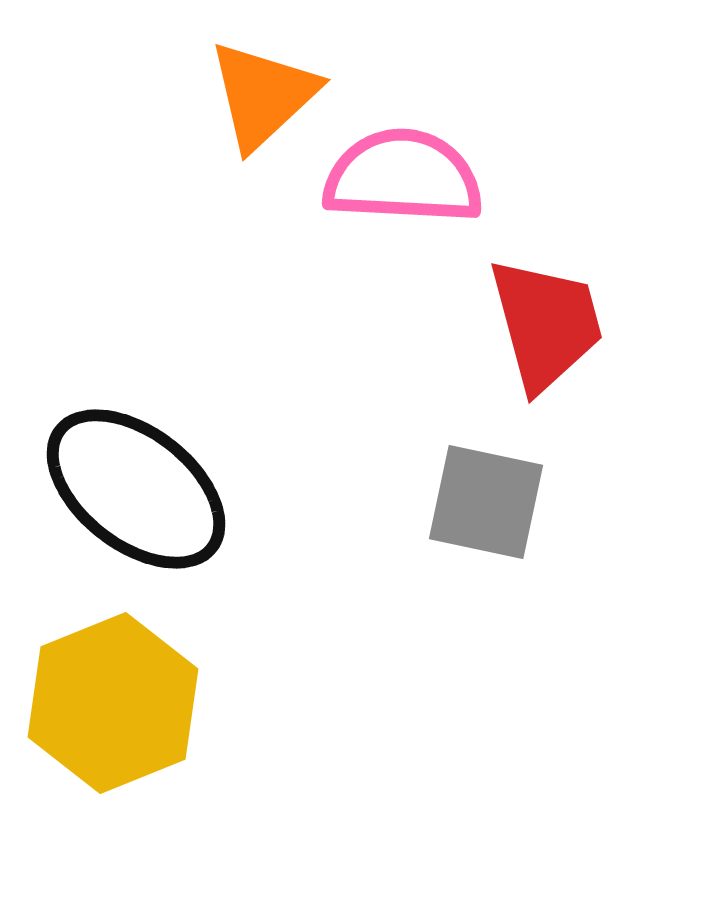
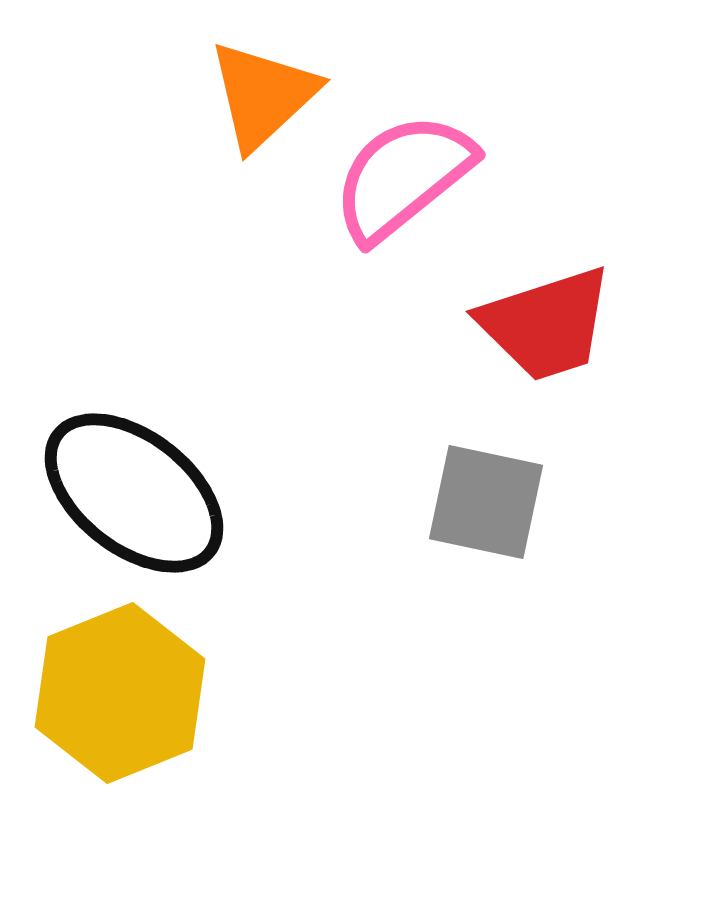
pink semicircle: rotated 42 degrees counterclockwise
red trapezoid: rotated 87 degrees clockwise
black ellipse: moved 2 px left, 4 px down
yellow hexagon: moved 7 px right, 10 px up
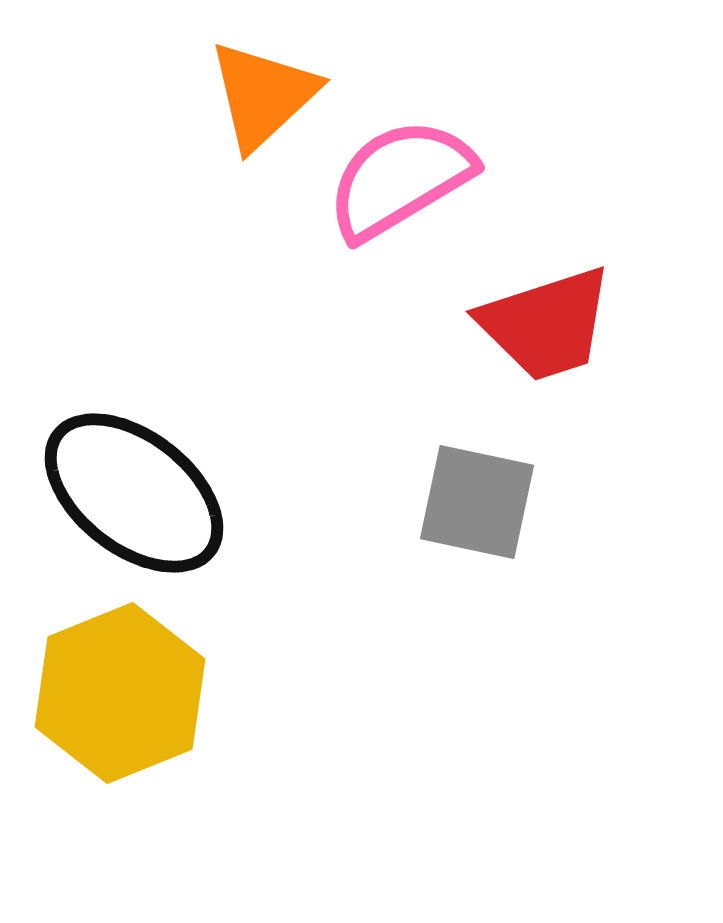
pink semicircle: moved 3 px left, 2 px down; rotated 8 degrees clockwise
gray square: moved 9 px left
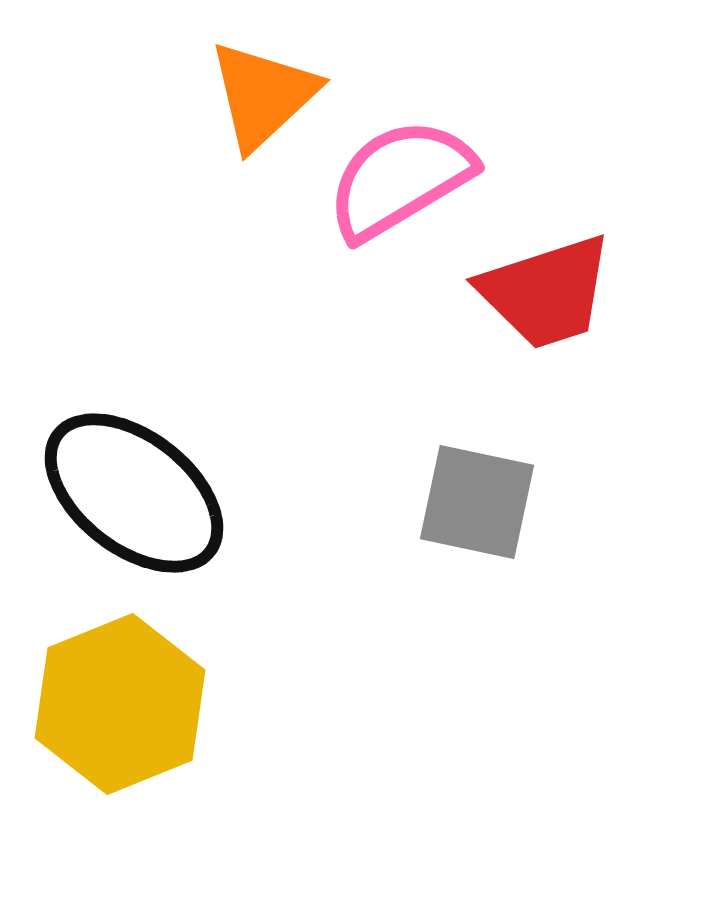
red trapezoid: moved 32 px up
yellow hexagon: moved 11 px down
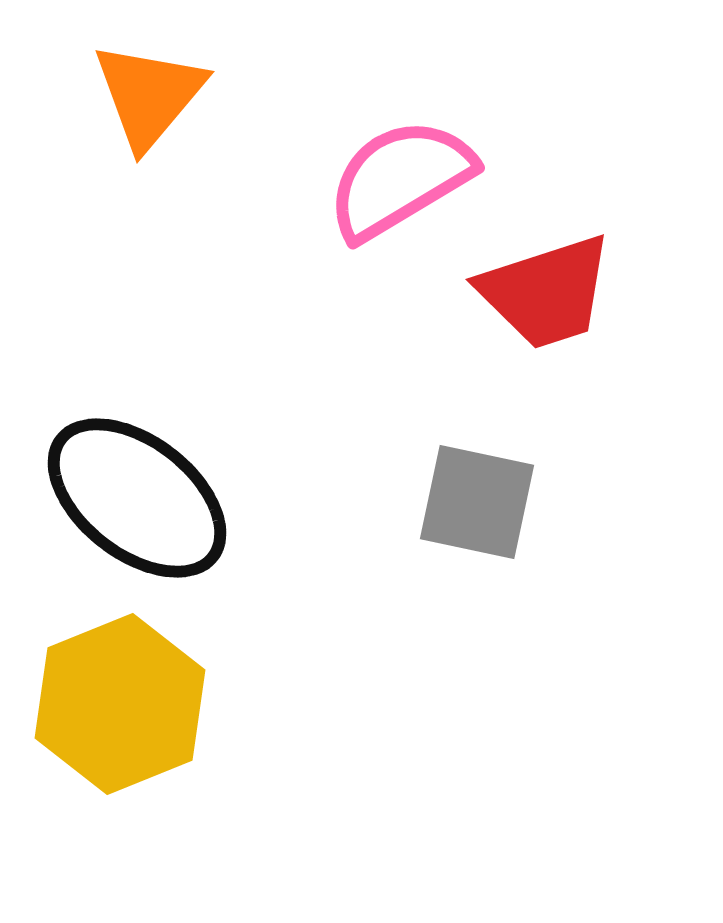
orange triangle: moved 114 px left; rotated 7 degrees counterclockwise
black ellipse: moved 3 px right, 5 px down
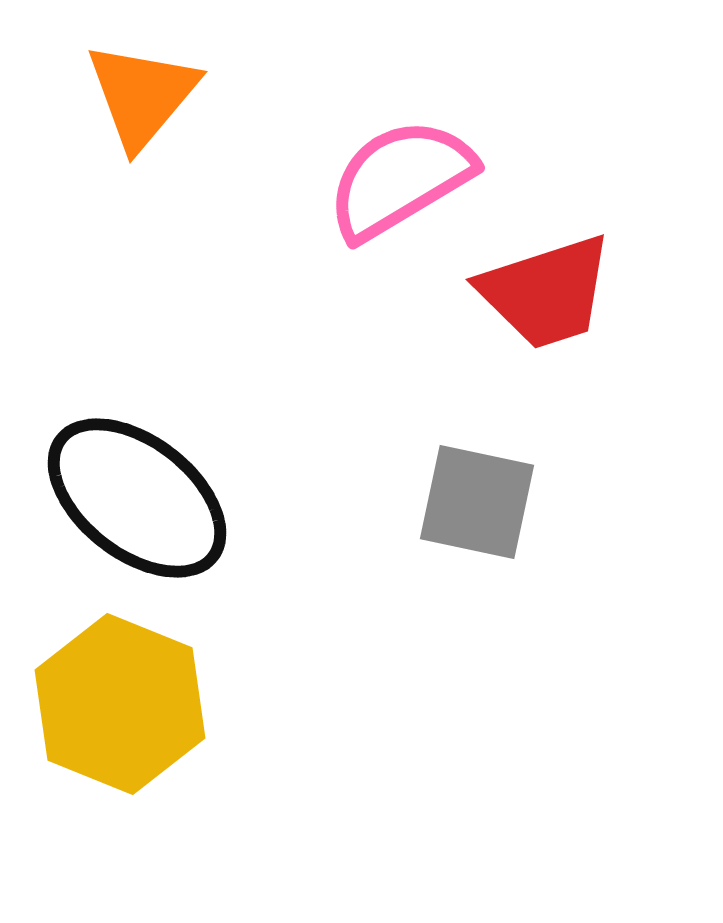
orange triangle: moved 7 px left
yellow hexagon: rotated 16 degrees counterclockwise
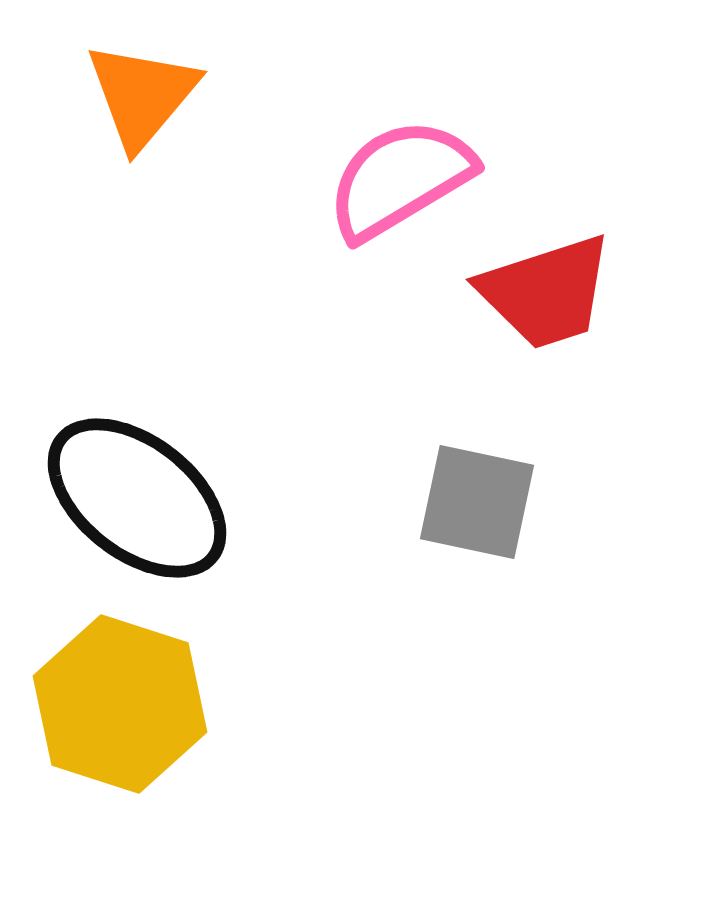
yellow hexagon: rotated 4 degrees counterclockwise
